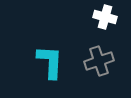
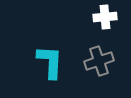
white cross: rotated 20 degrees counterclockwise
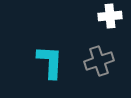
white cross: moved 5 px right, 1 px up
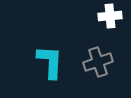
gray cross: moved 1 px left, 1 px down
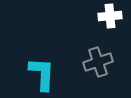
cyan L-shape: moved 8 px left, 12 px down
